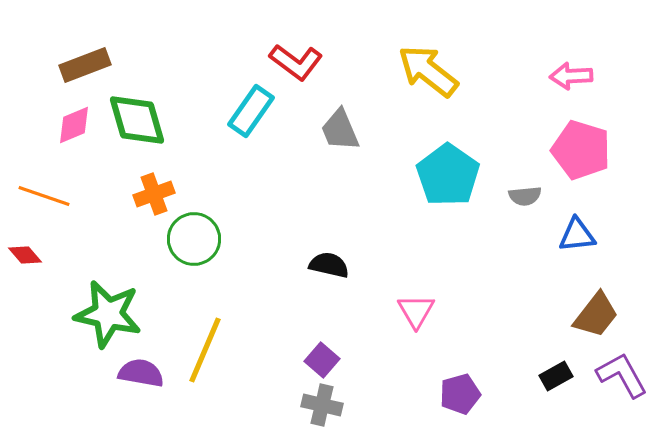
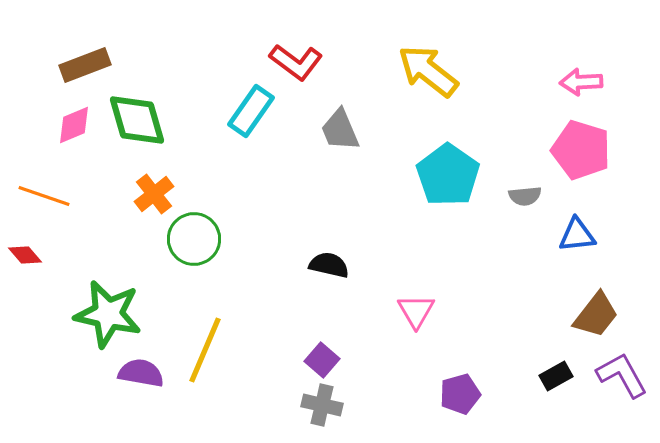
pink arrow: moved 10 px right, 6 px down
orange cross: rotated 18 degrees counterclockwise
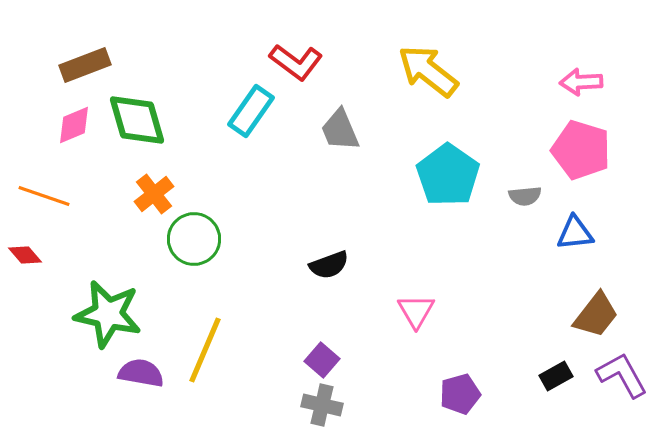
blue triangle: moved 2 px left, 2 px up
black semicircle: rotated 147 degrees clockwise
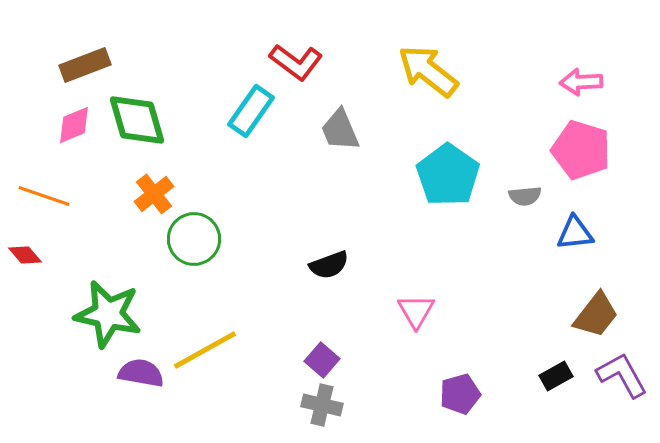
yellow line: rotated 38 degrees clockwise
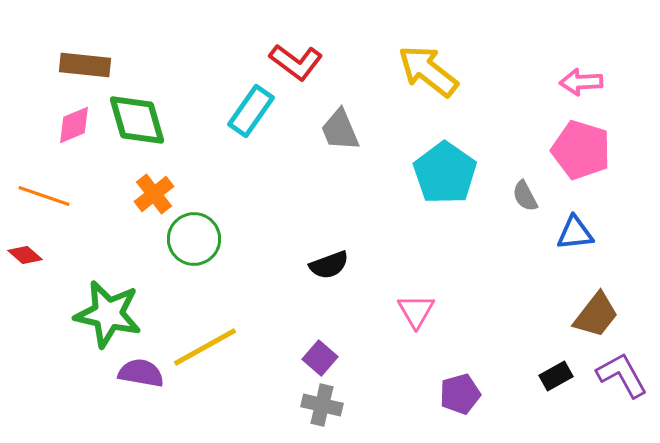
brown rectangle: rotated 27 degrees clockwise
cyan pentagon: moved 3 px left, 2 px up
gray semicircle: rotated 68 degrees clockwise
red diamond: rotated 8 degrees counterclockwise
yellow line: moved 3 px up
purple square: moved 2 px left, 2 px up
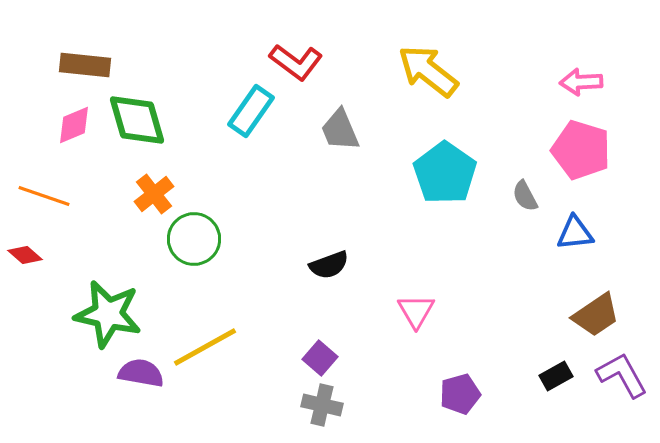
brown trapezoid: rotated 18 degrees clockwise
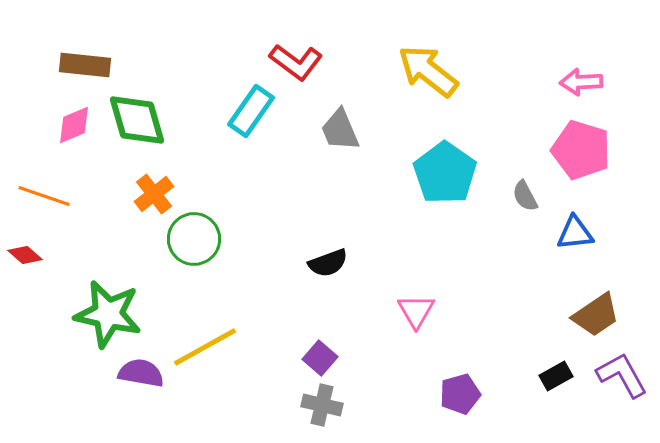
black semicircle: moved 1 px left, 2 px up
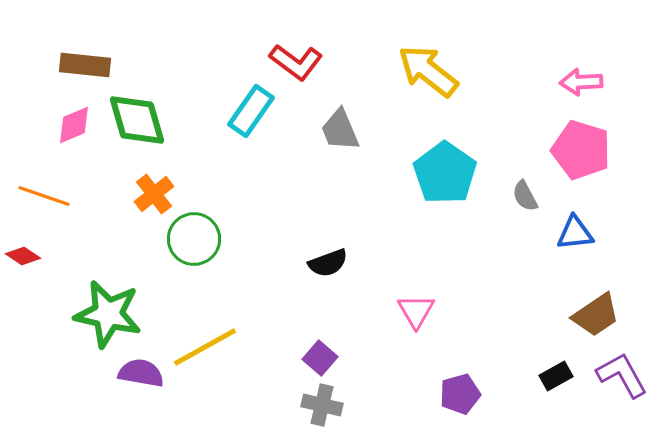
red diamond: moved 2 px left, 1 px down; rotated 8 degrees counterclockwise
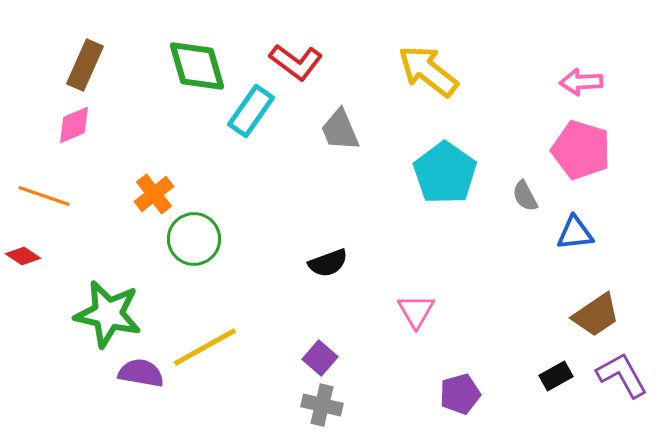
brown rectangle: rotated 72 degrees counterclockwise
green diamond: moved 60 px right, 54 px up
